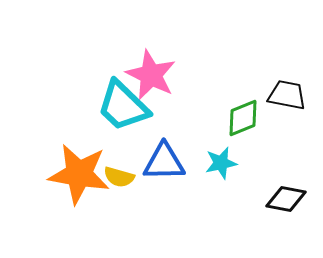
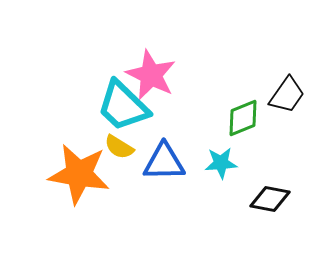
black trapezoid: rotated 114 degrees clockwise
cyan star: rotated 8 degrees clockwise
yellow semicircle: moved 30 px up; rotated 16 degrees clockwise
black diamond: moved 16 px left
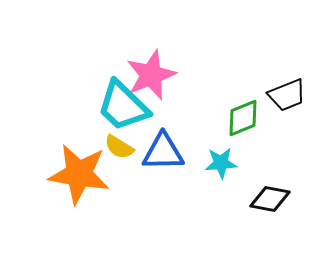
pink star: rotated 24 degrees clockwise
black trapezoid: rotated 33 degrees clockwise
blue triangle: moved 1 px left, 10 px up
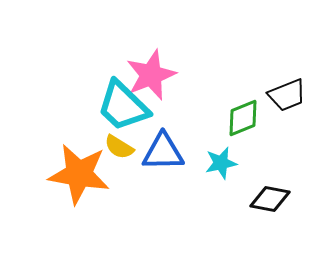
cyan star: rotated 8 degrees counterclockwise
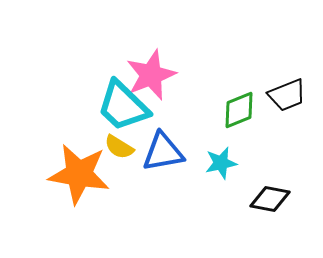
green diamond: moved 4 px left, 8 px up
blue triangle: rotated 9 degrees counterclockwise
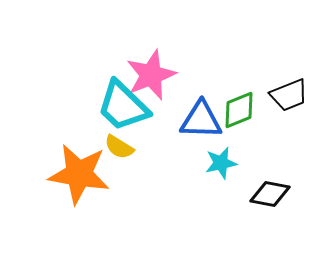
black trapezoid: moved 2 px right
blue triangle: moved 38 px right, 32 px up; rotated 12 degrees clockwise
black diamond: moved 5 px up
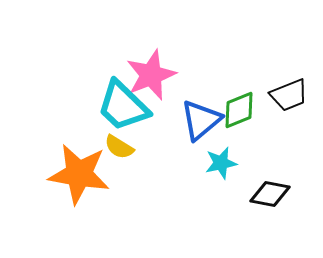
blue triangle: rotated 42 degrees counterclockwise
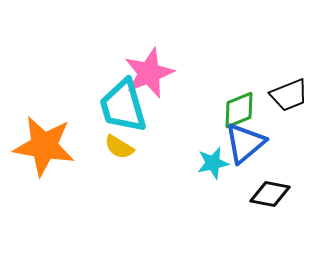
pink star: moved 2 px left, 2 px up
cyan trapezoid: rotated 30 degrees clockwise
blue triangle: moved 44 px right, 23 px down
cyan star: moved 8 px left
orange star: moved 35 px left, 28 px up
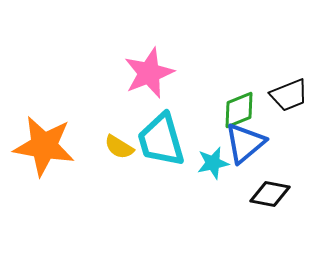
cyan trapezoid: moved 38 px right, 34 px down
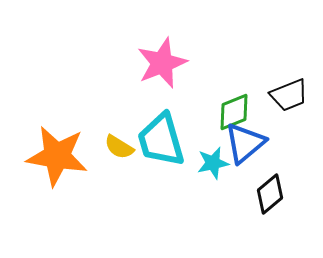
pink star: moved 13 px right, 10 px up
green diamond: moved 5 px left, 2 px down
orange star: moved 13 px right, 10 px down
black diamond: rotated 51 degrees counterclockwise
